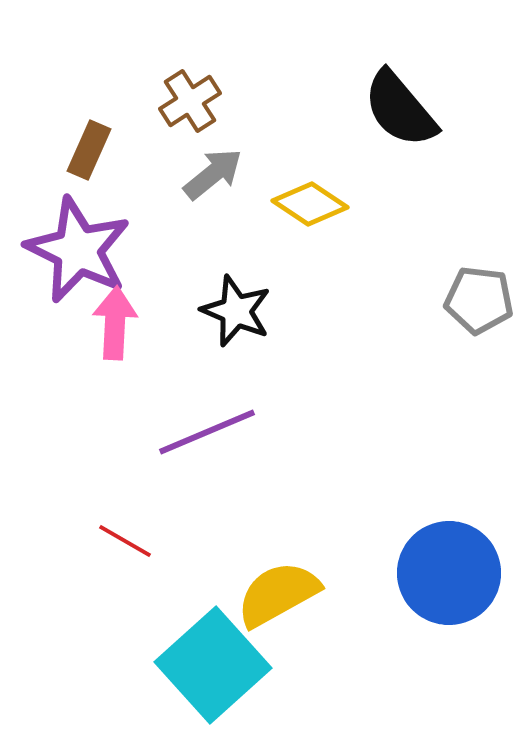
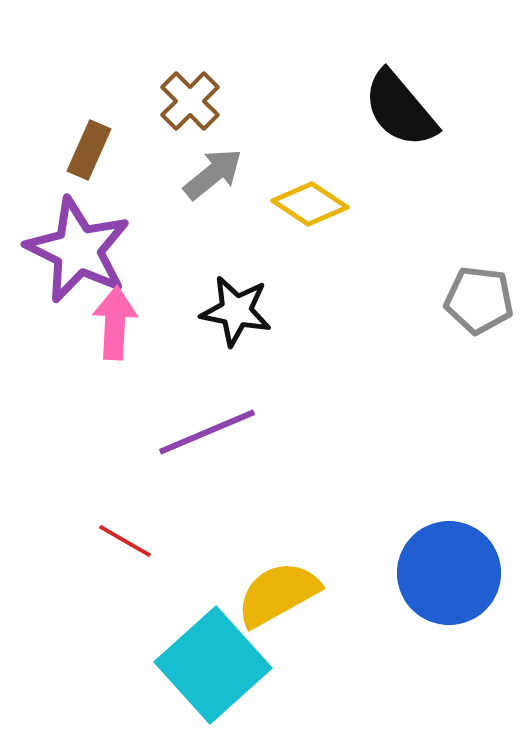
brown cross: rotated 12 degrees counterclockwise
black star: rotated 12 degrees counterclockwise
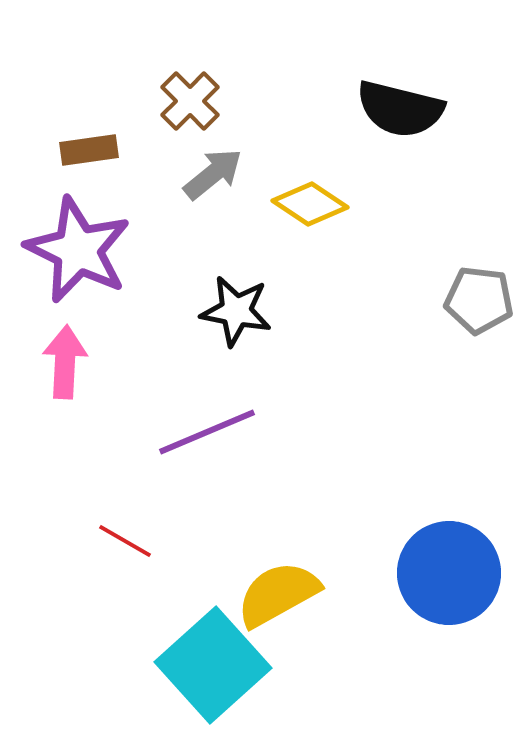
black semicircle: rotated 36 degrees counterclockwise
brown rectangle: rotated 58 degrees clockwise
pink arrow: moved 50 px left, 39 px down
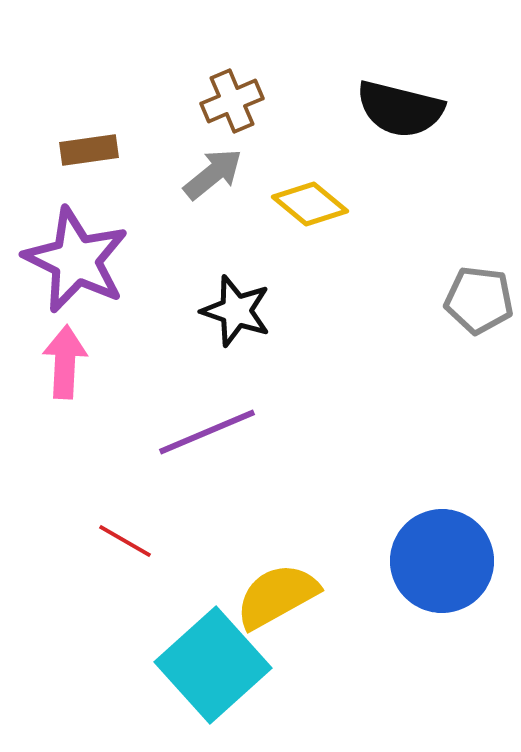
brown cross: moved 42 px right; rotated 22 degrees clockwise
yellow diamond: rotated 6 degrees clockwise
purple star: moved 2 px left, 10 px down
black star: rotated 8 degrees clockwise
blue circle: moved 7 px left, 12 px up
yellow semicircle: moved 1 px left, 2 px down
